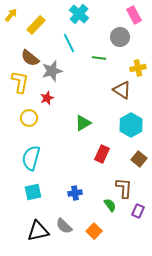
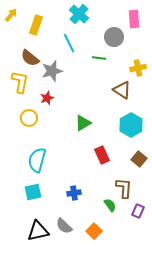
pink rectangle: moved 4 px down; rotated 24 degrees clockwise
yellow rectangle: rotated 24 degrees counterclockwise
gray circle: moved 6 px left
red rectangle: moved 1 px down; rotated 48 degrees counterclockwise
cyan semicircle: moved 6 px right, 2 px down
blue cross: moved 1 px left
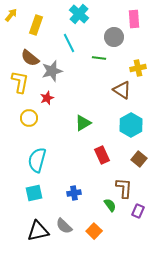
cyan square: moved 1 px right, 1 px down
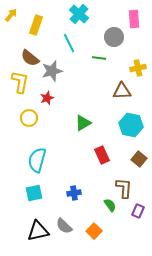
brown triangle: moved 1 px down; rotated 36 degrees counterclockwise
cyan hexagon: rotated 20 degrees counterclockwise
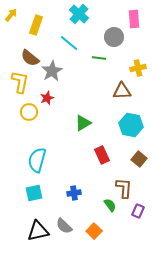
cyan line: rotated 24 degrees counterclockwise
gray star: rotated 15 degrees counterclockwise
yellow circle: moved 6 px up
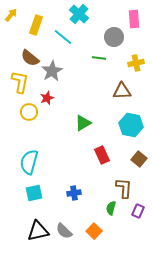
cyan line: moved 6 px left, 6 px up
yellow cross: moved 2 px left, 5 px up
cyan semicircle: moved 8 px left, 2 px down
green semicircle: moved 1 px right, 3 px down; rotated 128 degrees counterclockwise
gray semicircle: moved 5 px down
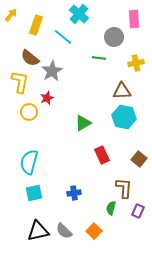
cyan hexagon: moved 7 px left, 8 px up
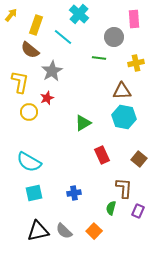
brown semicircle: moved 8 px up
cyan semicircle: rotated 75 degrees counterclockwise
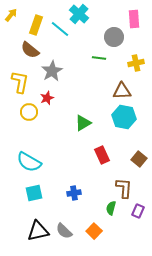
cyan line: moved 3 px left, 8 px up
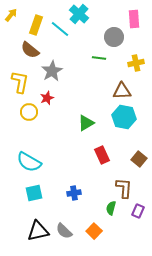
green triangle: moved 3 px right
